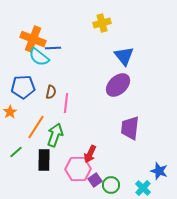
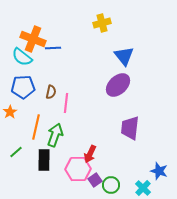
cyan semicircle: moved 17 px left
orange line: rotated 20 degrees counterclockwise
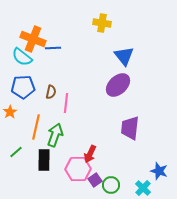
yellow cross: rotated 24 degrees clockwise
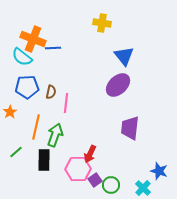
blue pentagon: moved 4 px right
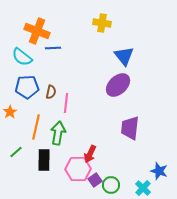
orange cross: moved 4 px right, 8 px up
green arrow: moved 3 px right, 2 px up; rotated 10 degrees counterclockwise
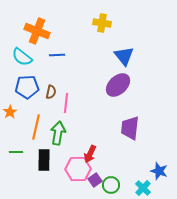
blue line: moved 4 px right, 7 px down
green line: rotated 40 degrees clockwise
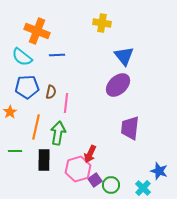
green line: moved 1 px left, 1 px up
pink hexagon: rotated 15 degrees counterclockwise
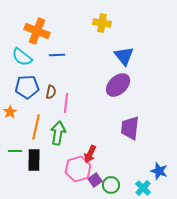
black rectangle: moved 10 px left
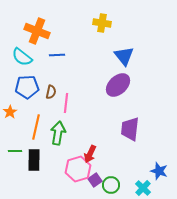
purple trapezoid: moved 1 px down
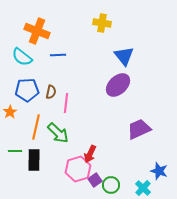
blue line: moved 1 px right
blue pentagon: moved 3 px down
purple trapezoid: moved 9 px right; rotated 60 degrees clockwise
green arrow: rotated 125 degrees clockwise
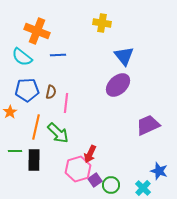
purple trapezoid: moved 9 px right, 4 px up
